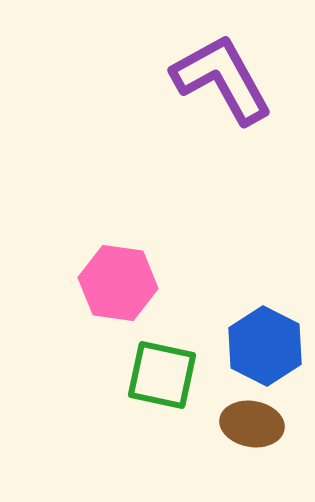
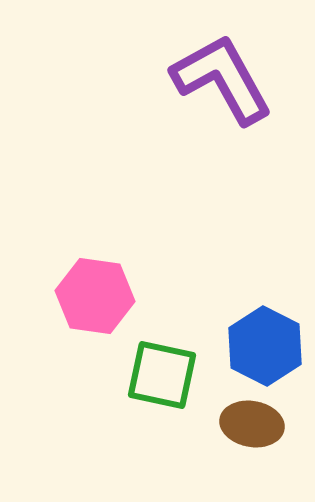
pink hexagon: moved 23 px left, 13 px down
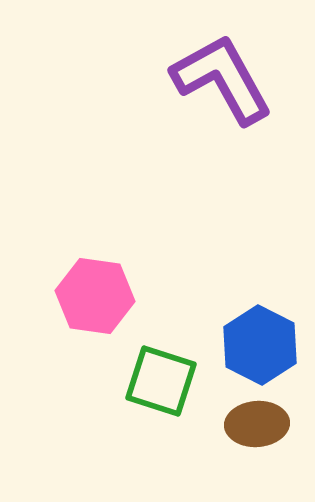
blue hexagon: moved 5 px left, 1 px up
green square: moved 1 px left, 6 px down; rotated 6 degrees clockwise
brown ellipse: moved 5 px right; rotated 14 degrees counterclockwise
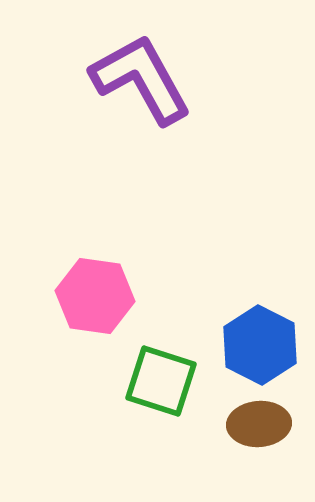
purple L-shape: moved 81 px left
brown ellipse: moved 2 px right
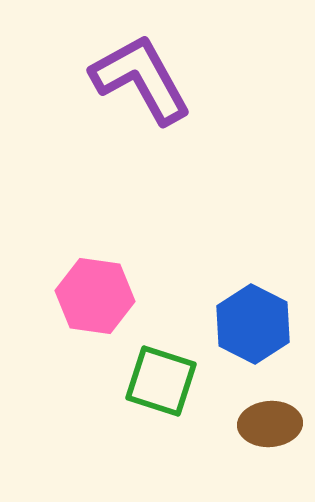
blue hexagon: moved 7 px left, 21 px up
brown ellipse: moved 11 px right
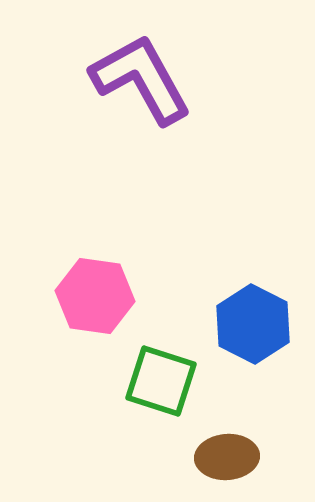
brown ellipse: moved 43 px left, 33 px down
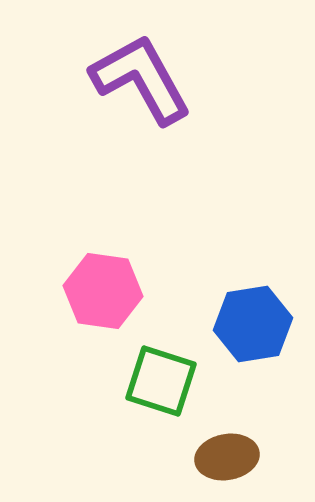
pink hexagon: moved 8 px right, 5 px up
blue hexagon: rotated 24 degrees clockwise
brown ellipse: rotated 6 degrees counterclockwise
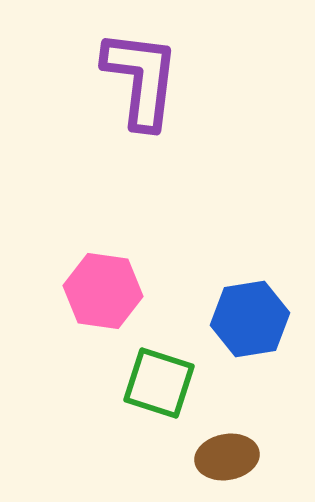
purple L-shape: rotated 36 degrees clockwise
blue hexagon: moved 3 px left, 5 px up
green square: moved 2 px left, 2 px down
